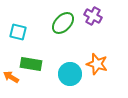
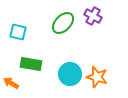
orange star: moved 13 px down
orange arrow: moved 6 px down
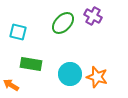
orange arrow: moved 2 px down
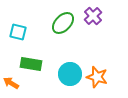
purple cross: rotated 18 degrees clockwise
orange arrow: moved 2 px up
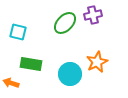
purple cross: moved 1 px up; rotated 30 degrees clockwise
green ellipse: moved 2 px right
orange star: moved 15 px up; rotated 30 degrees clockwise
orange arrow: rotated 14 degrees counterclockwise
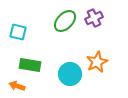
purple cross: moved 1 px right, 3 px down; rotated 12 degrees counterclockwise
green ellipse: moved 2 px up
green rectangle: moved 1 px left, 1 px down
orange arrow: moved 6 px right, 3 px down
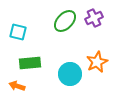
green rectangle: moved 2 px up; rotated 15 degrees counterclockwise
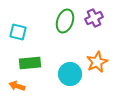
green ellipse: rotated 25 degrees counterclockwise
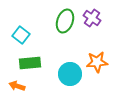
purple cross: moved 2 px left; rotated 30 degrees counterclockwise
cyan square: moved 3 px right, 3 px down; rotated 24 degrees clockwise
orange star: rotated 20 degrees clockwise
